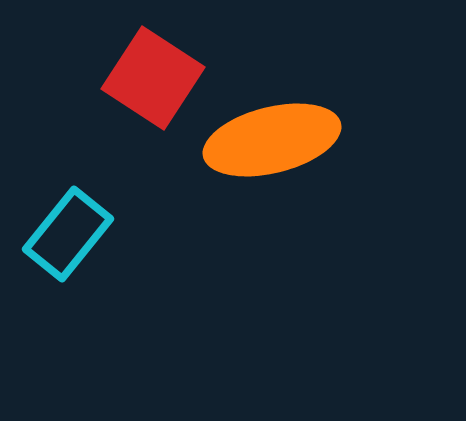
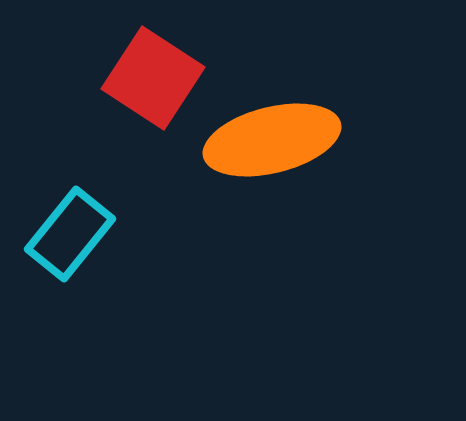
cyan rectangle: moved 2 px right
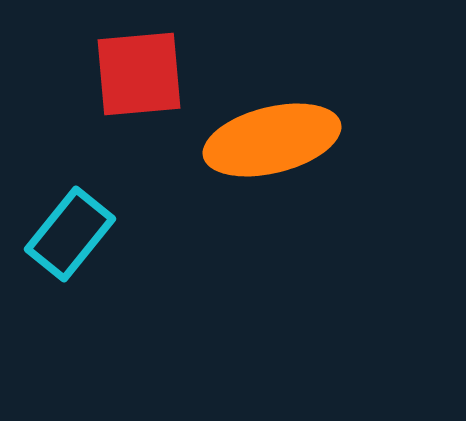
red square: moved 14 px left, 4 px up; rotated 38 degrees counterclockwise
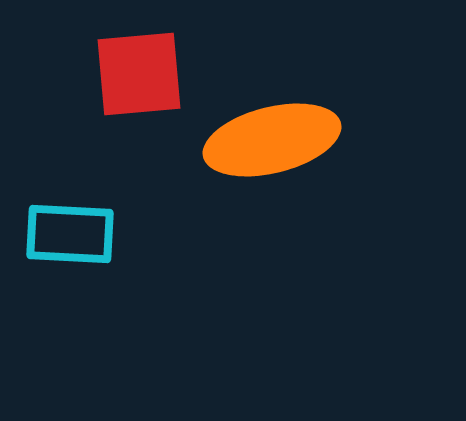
cyan rectangle: rotated 54 degrees clockwise
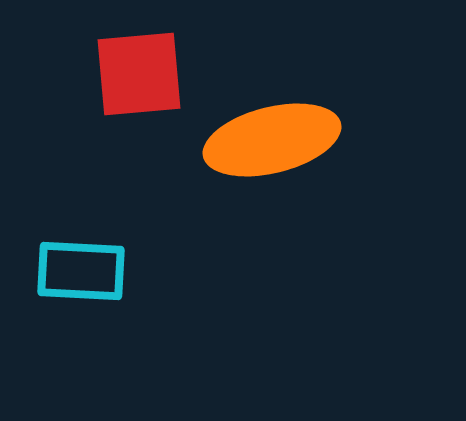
cyan rectangle: moved 11 px right, 37 px down
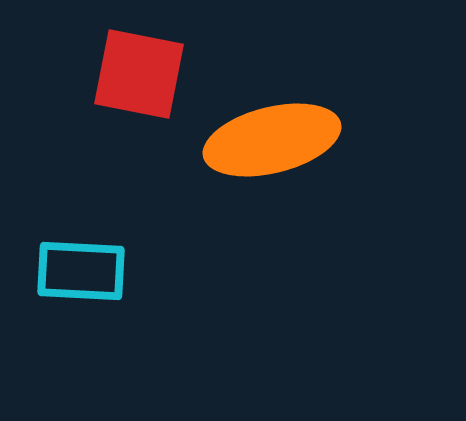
red square: rotated 16 degrees clockwise
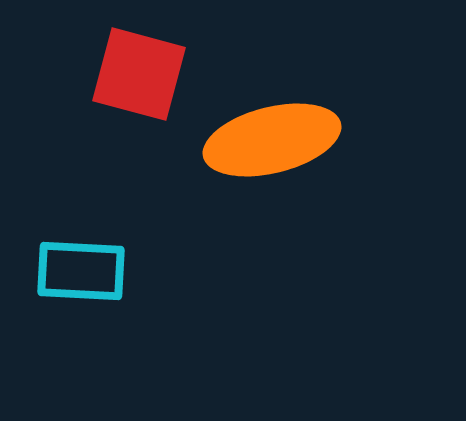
red square: rotated 4 degrees clockwise
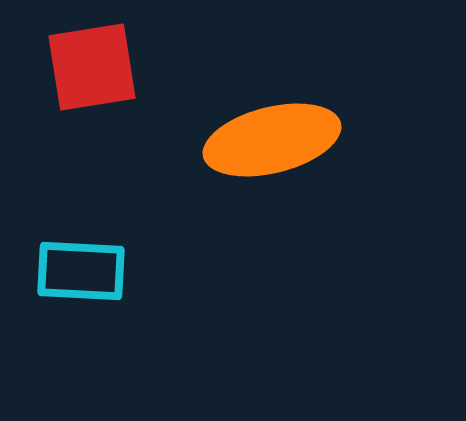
red square: moved 47 px left, 7 px up; rotated 24 degrees counterclockwise
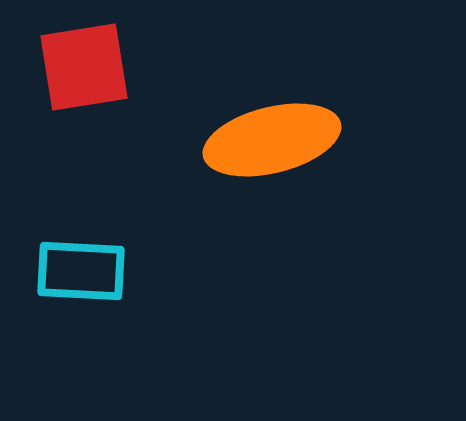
red square: moved 8 px left
